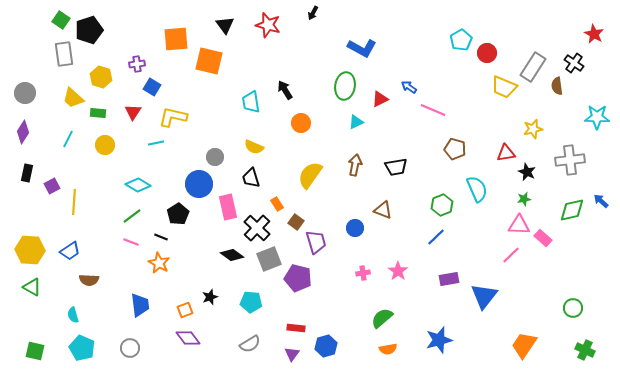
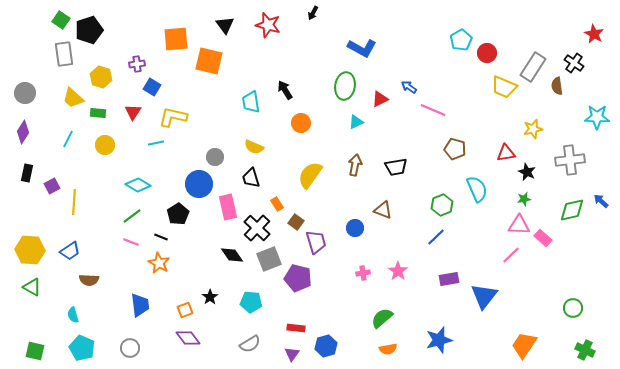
black diamond at (232, 255): rotated 20 degrees clockwise
black star at (210, 297): rotated 14 degrees counterclockwise
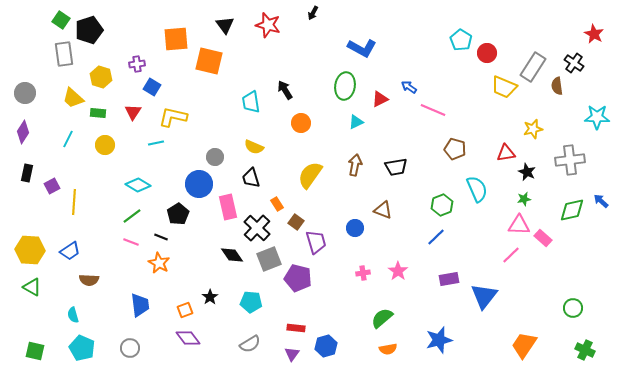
cyan pentagon at (461, 40): rotated 10 degrees counterclockwise
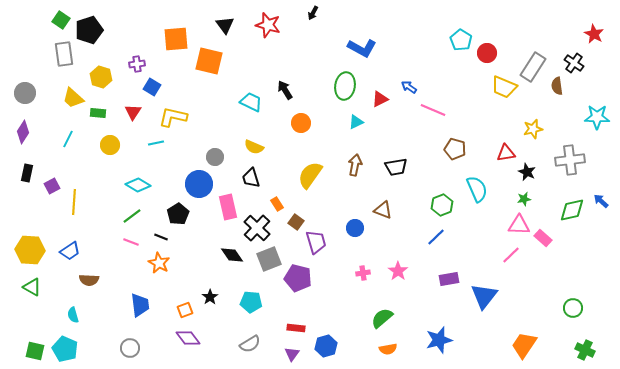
cyan trapezoid at (251, 102): rotated 125 degrees clockwise
yellow circle at (105, 145): moved 5 px right
cyan pentagon at (82, 348): moved 17 px left, 1 px down
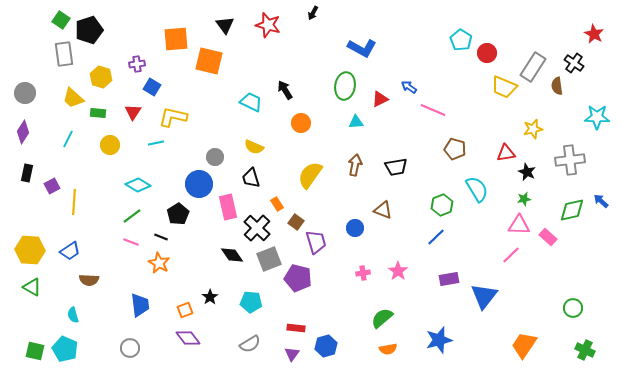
cyan triangle at (356, 122): rotated 21 degrees clockwise
cyan semicircle at (477, 189): rotated 8 degrees counterclockwise
pink rectangle at (543, 238): moved 5 px right, 1 px up
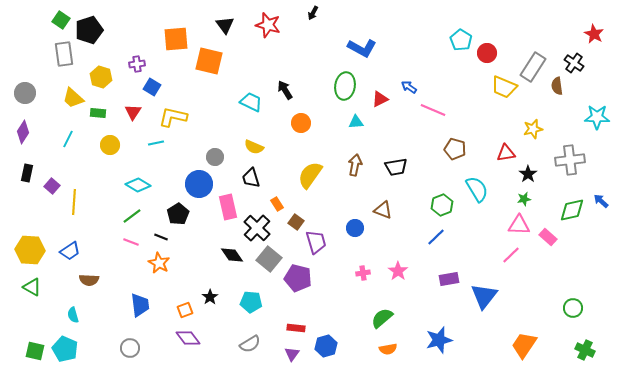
black star at (527, 172): moved 1 px right, 2 px down; rotated 12 degrees clockwise
purple square at (52, 186): rotated 21 degrees counterclockwise
gray square at (269, 259): rotated 30 degrees counterclockwise
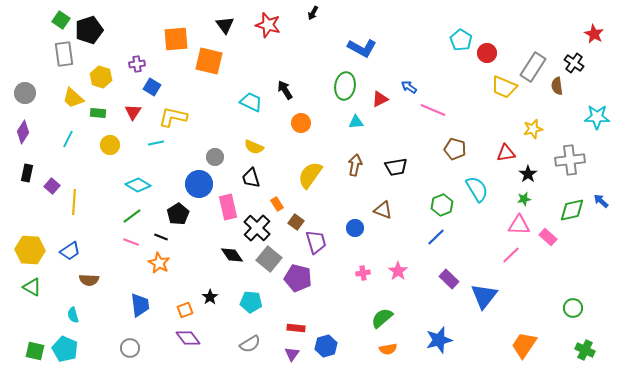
purple rectangle at (449, 279): rotated 54 degrees clockwise
